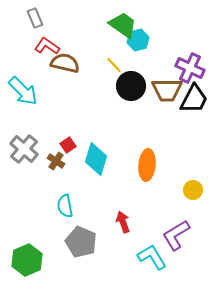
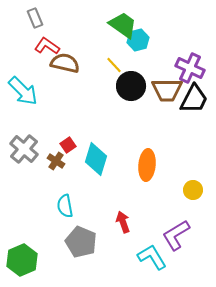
green hexagon: moved 5 px left
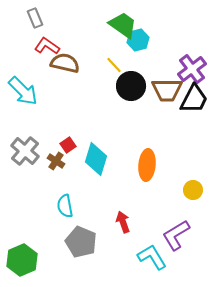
purple cross: moved 2 px right, 1 px down; rotated 28 degrees clockwise
gray cross: moved 1 px right, 2 px down
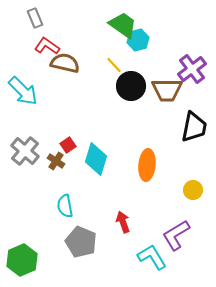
black trapezoid: moved 28 px down; rotated 16 degrees counterclockwise
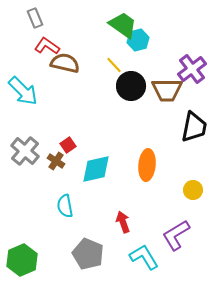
cyan diamond: moved 10 px down; rotated 60 degrees clockwise
gray pentagon: moved 7 px right, 12 px down
cyan L-shape: moved 8 px left
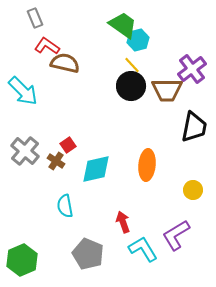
yellow line: moved 18 px right
cyan L-shape: moved 1 px left, 8 px up
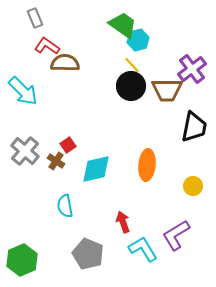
brown semicircle: rotated 12 degrees counterclockwise
yellow circle: moved 4 px up
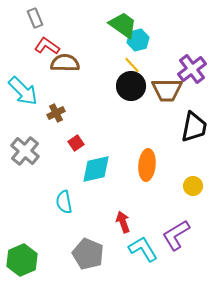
red square: moved 8 px right, 2 px up
brown cross: moved 48 px up; rotated 30 degrees clockwise
cyan semicircle: moved 1 px left, 4 px up
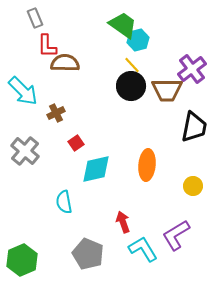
red L-shape: rotated 125 degrees counterclockwise
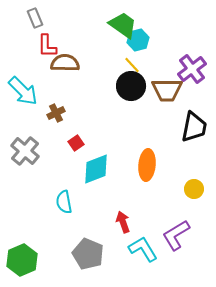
cyan diamond: rotated 8 degrees counterclockwise
yellow circle: moved 1 px right, 3 px down
